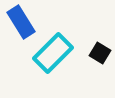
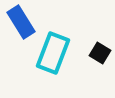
cyan rectangle: rotated 24 degrees counterclockwise
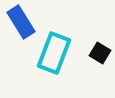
cyan rectangle: moved 1 px right
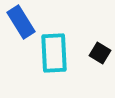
cyan rectangle: rotated 24 degrees counterclockwise
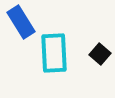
black square: moved 1 px down; rotated 10 degrees clockwise
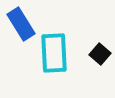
blue rectangle: moved 2 px down
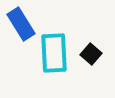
black square: moved 9 px left
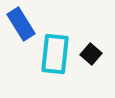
cyan rectangle: moved 1 px right, 1 px down; rotated 9 degrees clockwise
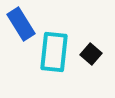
cyan rectangle: moved 1 px left, 2 px up
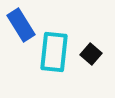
blue rectangle: moved 1 px down
